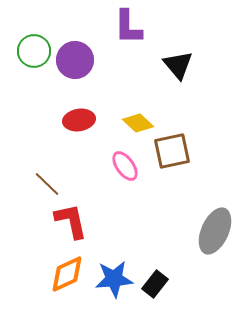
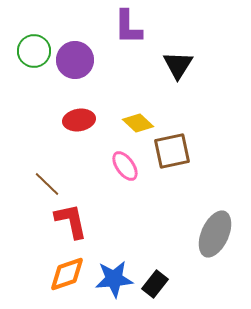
black triangle: rotated 12 degrees clockwise
gray ellipse: moved 3 px down
orange diamond: rotated 6 degrees clockwise
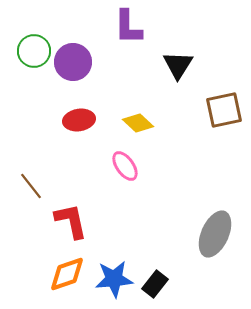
purple circle: moved 2 px left, 2 px down
brown square: moved 52 px right, 41 px up
brown line: moved 16 px left, 2 px down; rotated 8 degrees clockwise
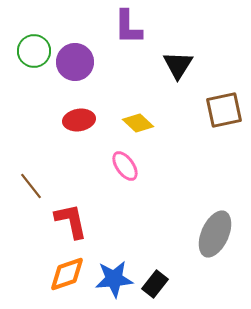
purple circle: moved 2 px right
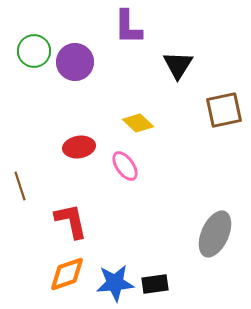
red ellipse: moved 27 px down
brown line: moved 11 px left; rotated 20 degrees clockwise
blue star: moved 1 px right, 4 px down
black rectangle: rotated 44 degrees clockwise
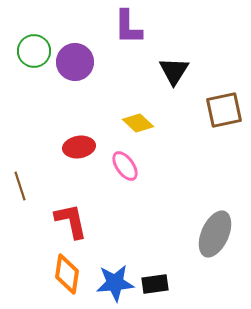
black triangle: moved 4 px left, 6 px down
orange diamond: rotated 63 degrees counterclockwise
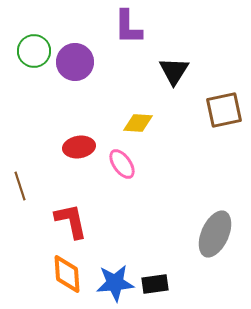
yellow diamond: rotated 40 degrees counterclockwise
pink ellipse: moved 3 px left, 2 px up
orange diamond: rotated 12 degrees counterclockwise
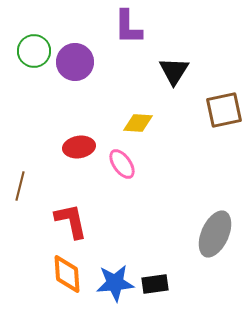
brown line: rotated 32 degrees clockwise
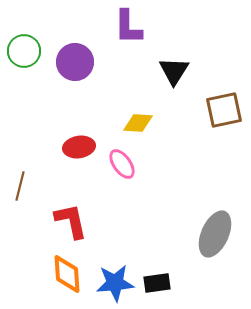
green circle: moved 10 px left
black rectangle: moved 2 px right, 1 px up
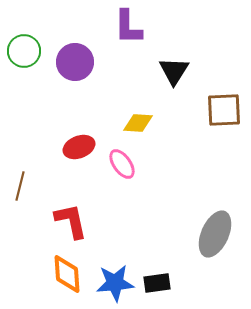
brown square: rotated 9 degrees clockwise
red ellipse: rotated 12 degrees counterclockwise
